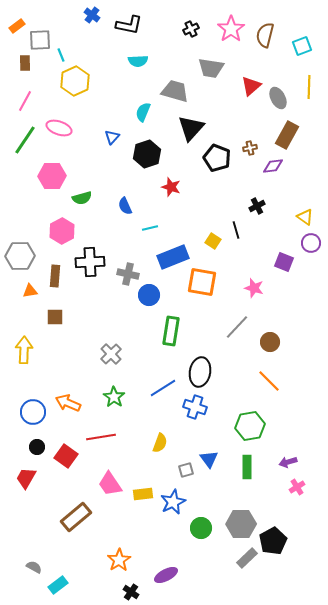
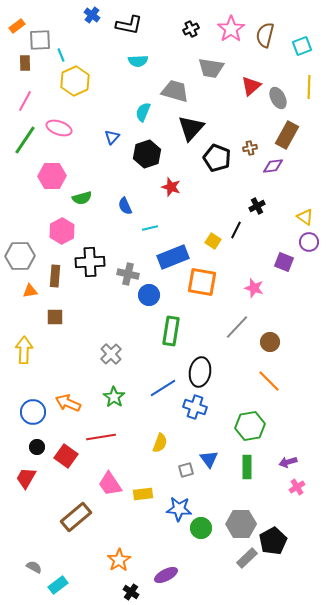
black line at (236, 230): rotated 42 degrees clockwise
purple circle at (311, 243): moved 2 px left, 1 px up
blue star at (173, 502): moved 6 px right, 7 px down; rotated 30 degrees clockwise
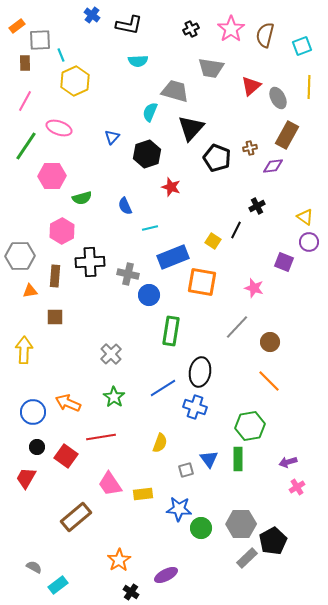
cyan semicircle at (143, 112): moved 7 px right
green line at (25, 140): moved 1 px right, 6 px down
green rectangle at (247, 467): moved 9 px left, 8 px up
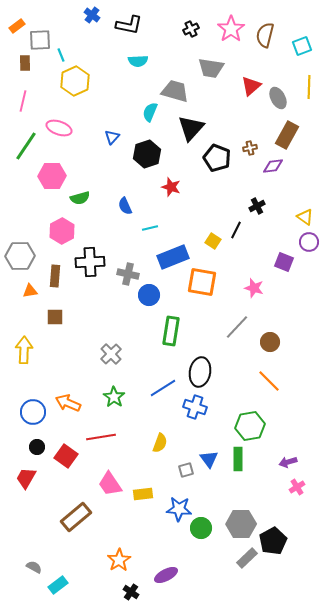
pink line at (25, 101): moved 2 px left; rotated 15 degrees counterclockwise
green semicircle at (82, 198): moved 2 px left
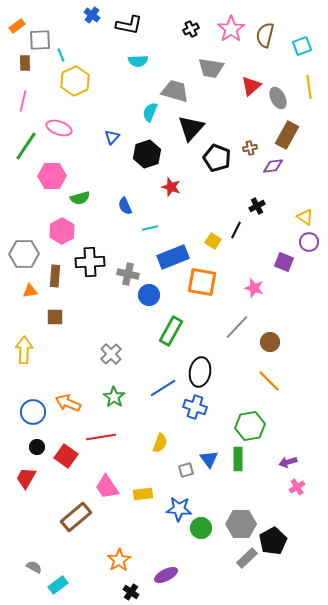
yellow line at (309, 87): rotated 10 degrees counterclockwise
gray hexagon at (20, 256): moved 4 px right, 2 px up
green rectangle at (171, 331): rotated 20 degrees clockwise
pink trapezoid at (110, 484): moved 3 px left, 3 px down
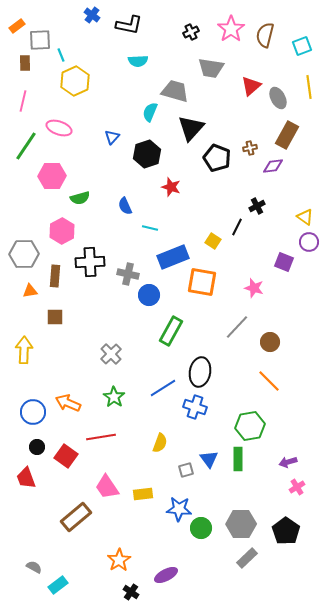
black cross at (191, 29): moved 3 px down
cyan line at (150, 228): rotated 28 degrees clockwise
black line at (236, 230): moved 1 px right, 3 px up
red trapezoid at (26, 478): rotated 50 degrees counterclockwise
black pentagon at (273, 541): moved 13 px right, 10 px up; rotated 8 degrees counterclockwise
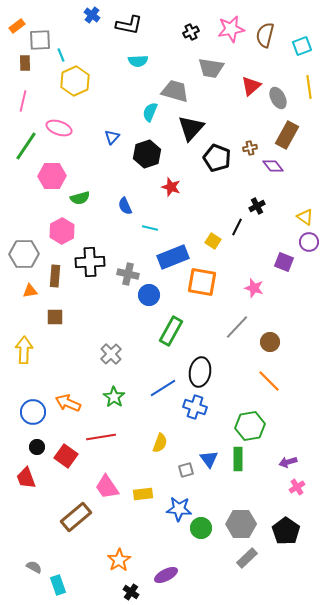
pink star at (231, 29): rotated 24 degrees clockwise
purple diamond at (273, 166): rotated 60 degrees clockwise
cyan rectangle at (58, 585): rotated 72 degrees counterclockwise
